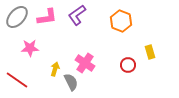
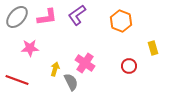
yellow rectangle: moved 3 px right, 4 px up
red circle: moved 1 px right, 1 px down
red line: rotated 15 degrees counterclockwise
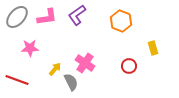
yellow arrow: rotated 24 degrees clockwise
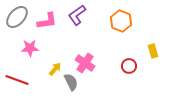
pink L-shape: moved 4 px down
yellow rectangle: moved 3 px down
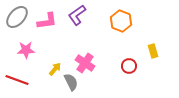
pink star: moved 4 px left, 2 px down
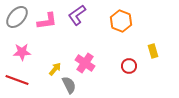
pink star: moved 4 px left, 2 px down
gray semicircle: moved 2 px left, 3 px down
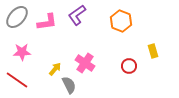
pink L-shape: moved 1 px down
red line: rotated 15 degrees clockwise
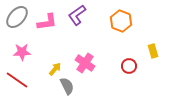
gray semicircle: moved 2 px left, 1 px down
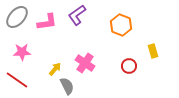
orange hexagon: moved 4 px down
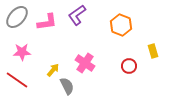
yellow arrow: moved 2 px left, 1 px down
